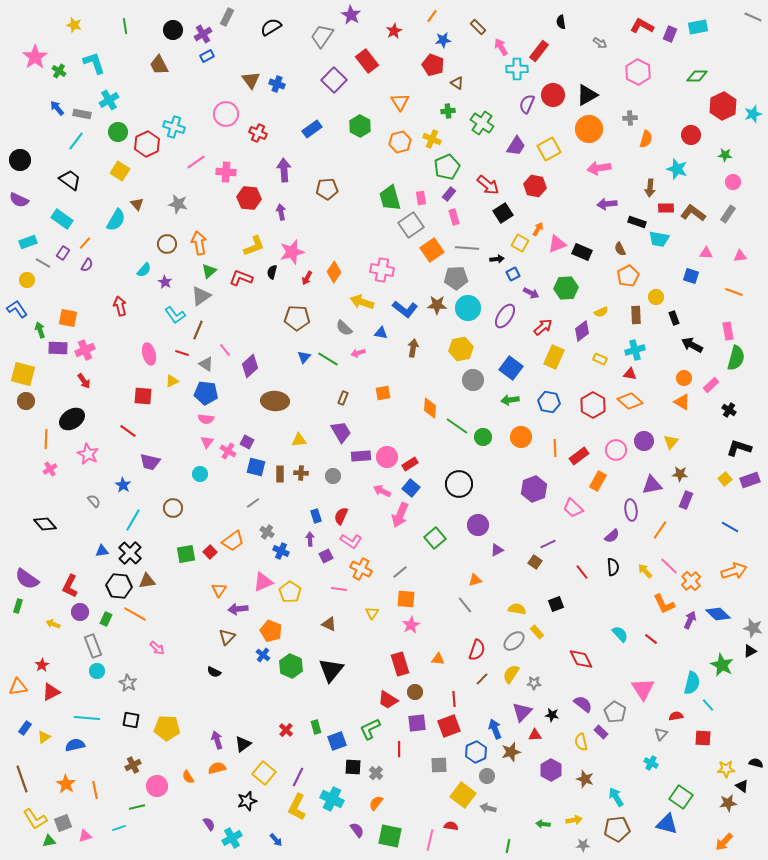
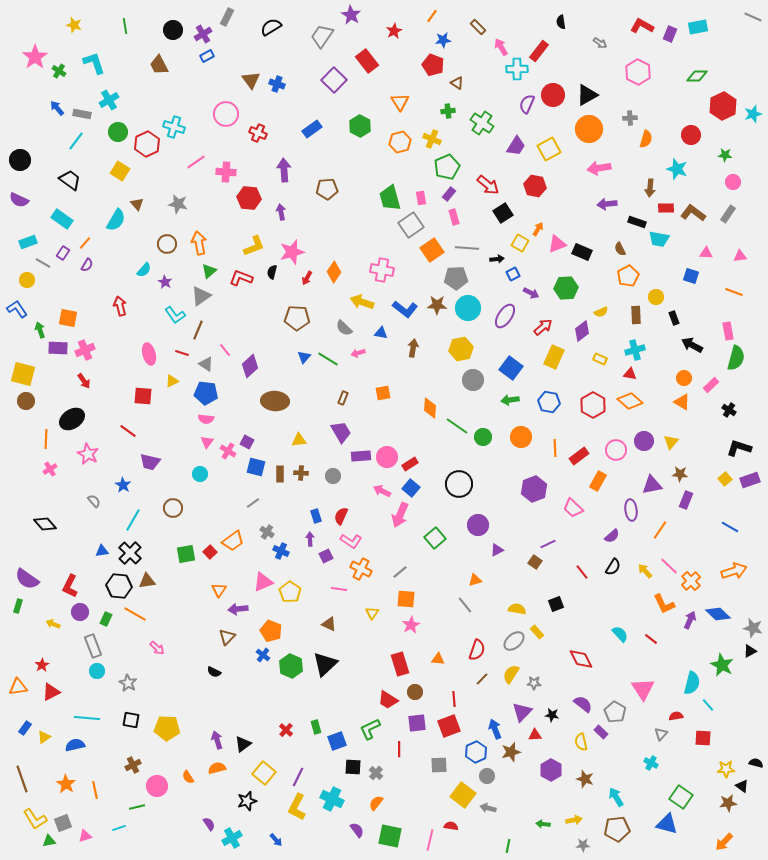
black semicircle at (613, 567): rotated 36 degrees clockwise
black triangle at (331, 670): moved 6 px left, 6 px up; rotated 8 degrees clockwise
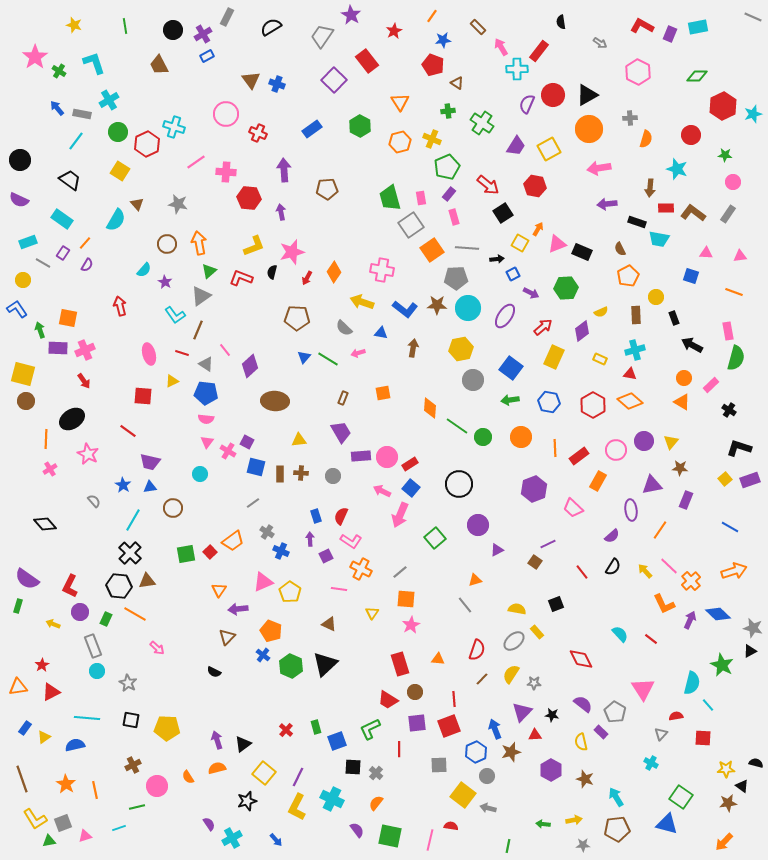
yellow circle at (27, 280): moved 4 px left
brown star at (680, 474): moved 6 px up
blue triangle at (102, 551): moved 48 px right, 64 px up
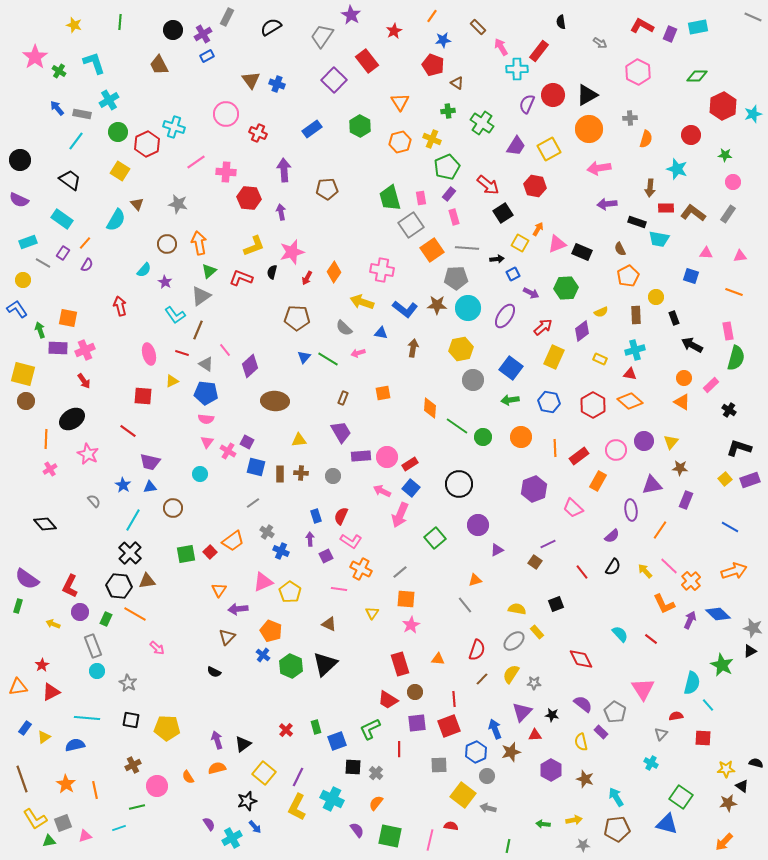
green line at (125, 26): moved 5 px left, 4 px up; rotated 14 degrees clockwise
blue arrow at (276, 840): moved 21 px left, 13 px up
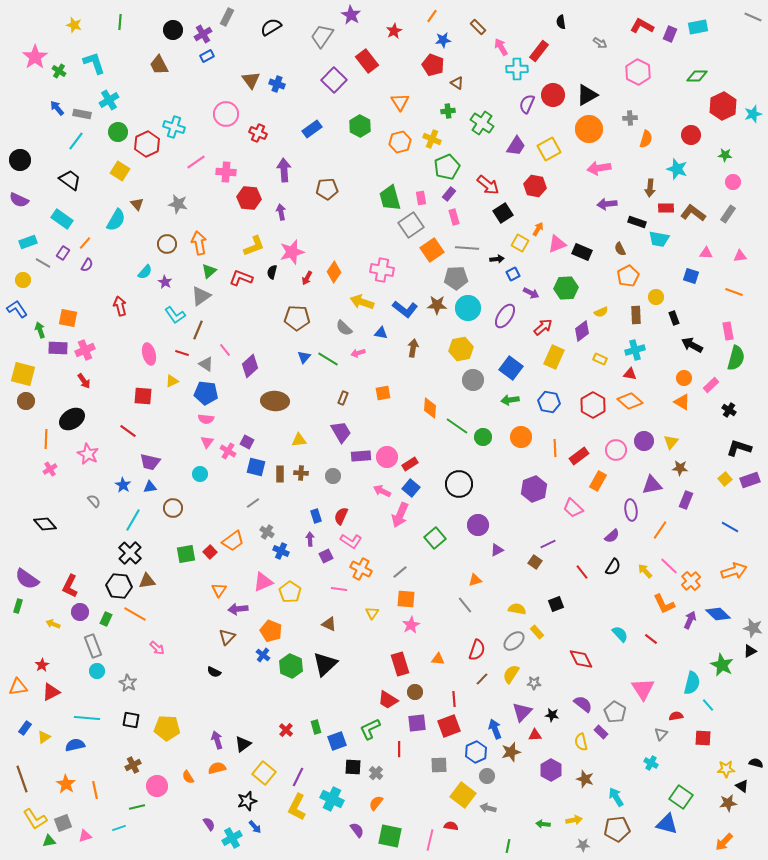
cyan semicircle at (144, 270): moved 1 px right, 2 px down
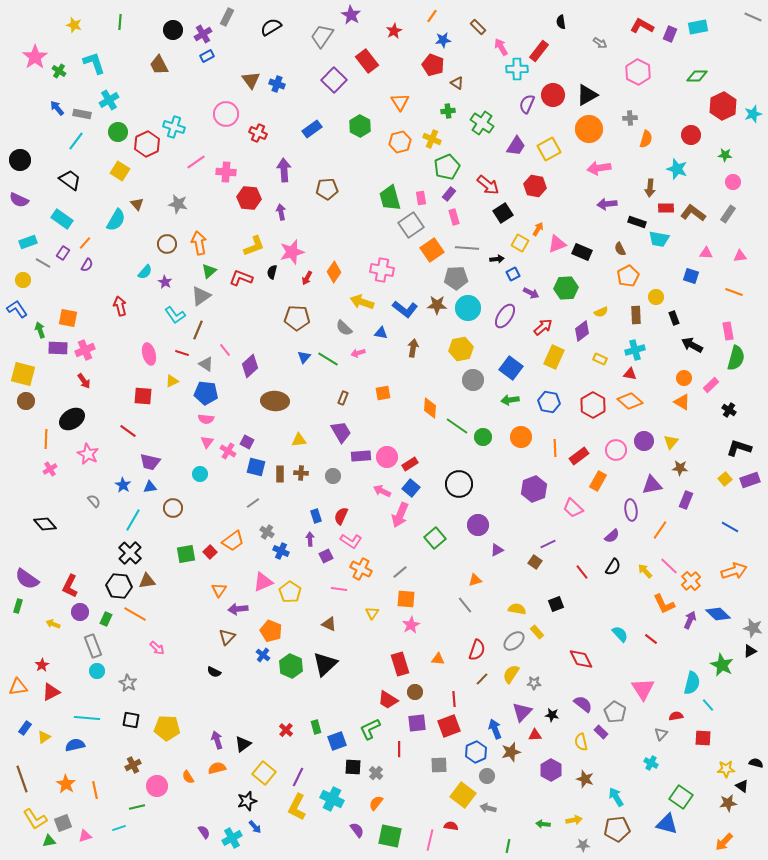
purple semicircle at (209, 824): moved 5 px left, 8 px down
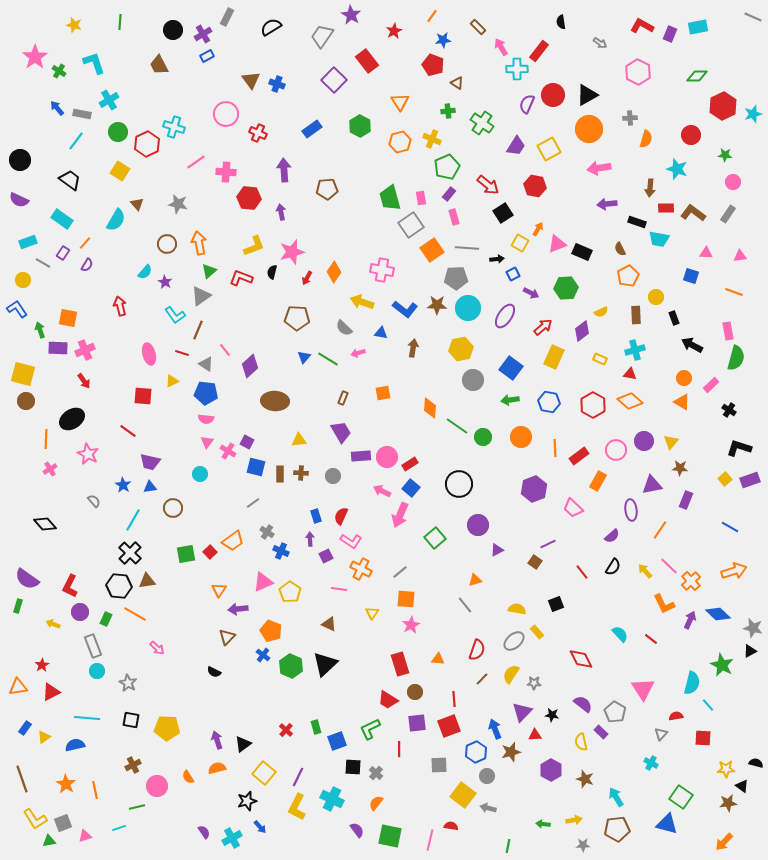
blue arrow at (255, 827): moved 5 px right
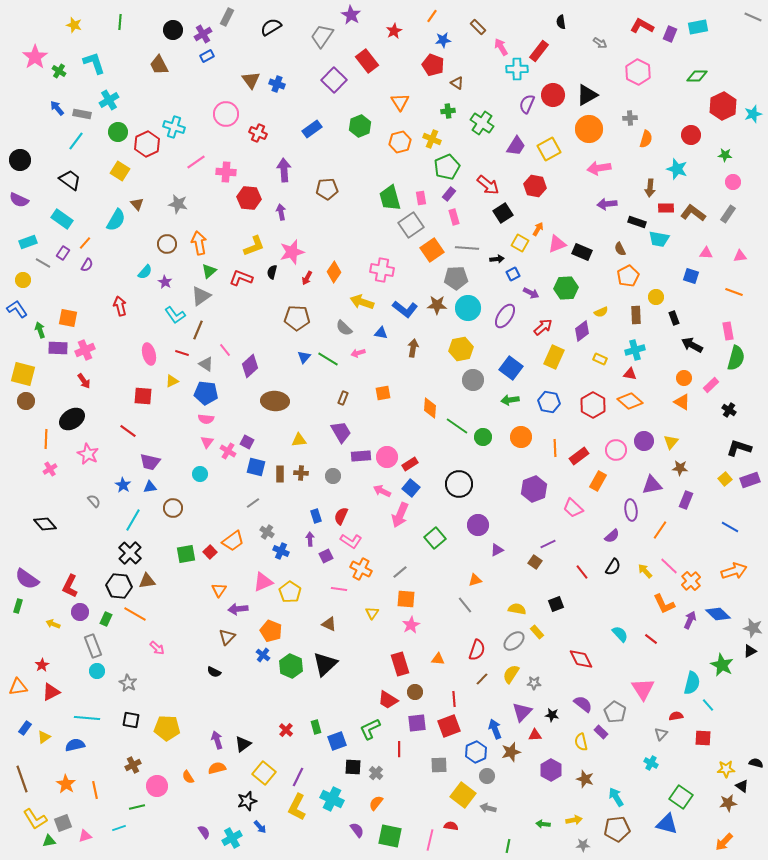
green hexagon at (360, 126): rotated 10 degrees clockwise
